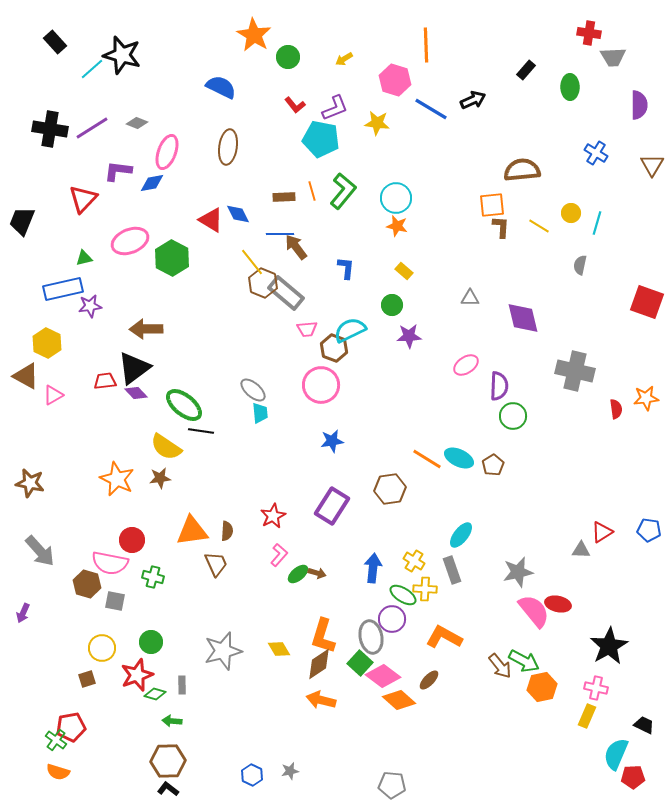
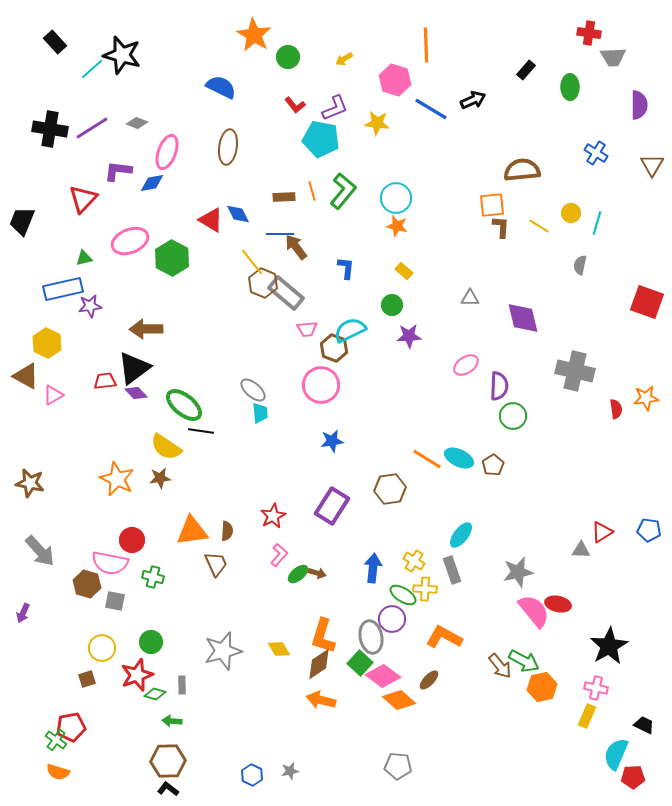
gray pentagon at (392, 785): moved 6 px right, 19 px up
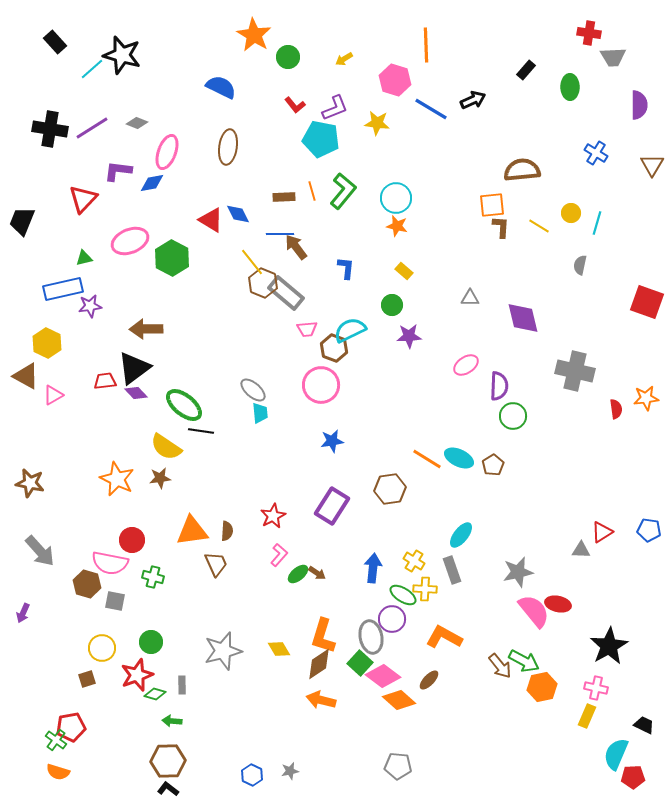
brown arrow at (317, 573): rotated 18 degrees clockwise
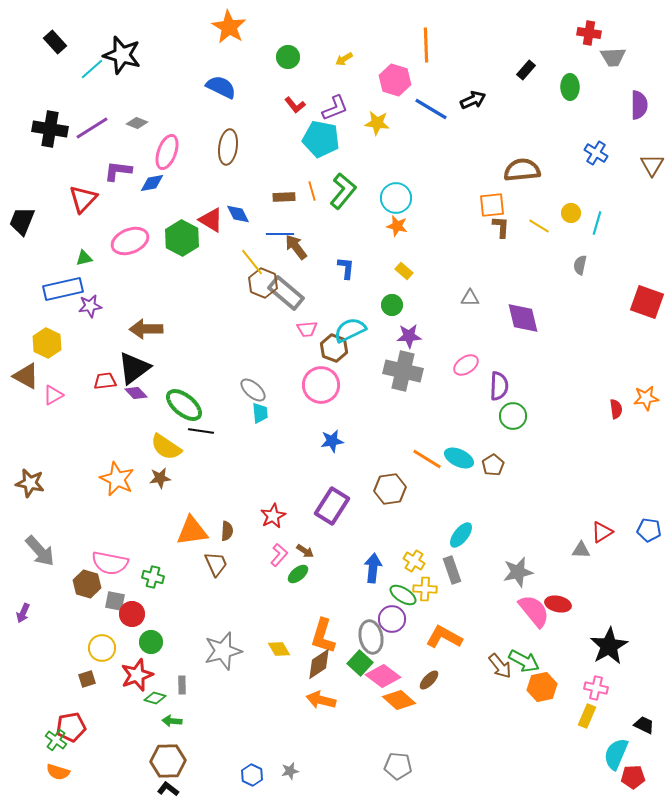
orange star at (254, 35): moved 25 px left, 8 px up
green hexagon at (172, 258): moved 10 px right, 20 px up
gray cross at (575, 371): moved 172 px left
red circle at (132, 540): moved 74 px down
brown arrow at (317, 573): moved 12 px left, 22 px up
green diamond at (155, 694): moved 4 px down
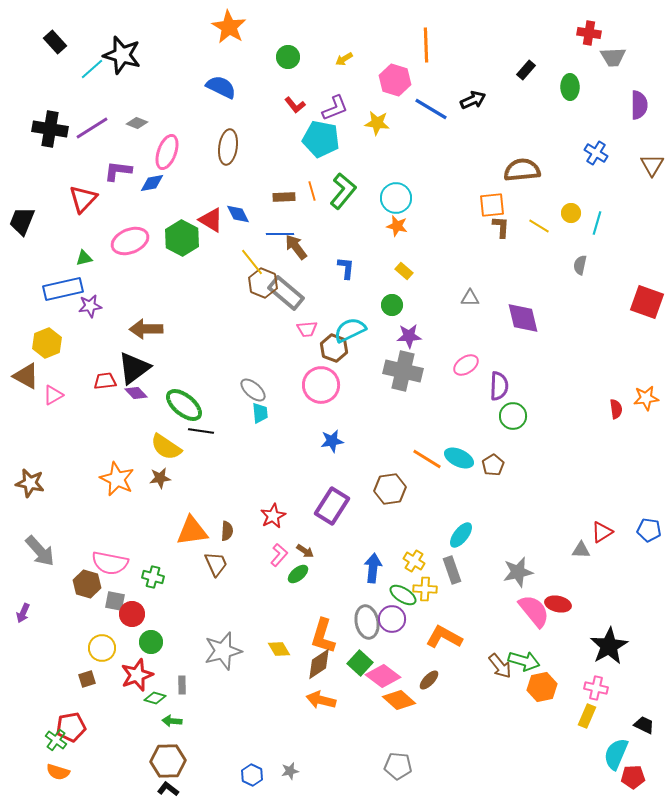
yellow hexagon at (47, 343): rotated 12 degrees clockwise
gray ellipse at (371, 637): moved 4 px left, 15 px up
green arrow at (524, 661): rotated 12 degrees counterclockwise
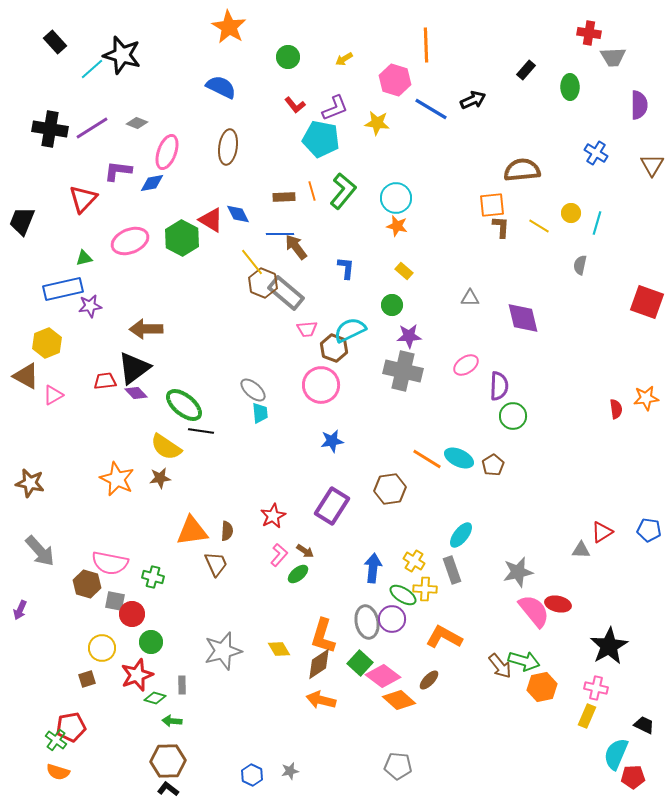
purple arrow at (23, 613): moved 3 px left, 3 px up
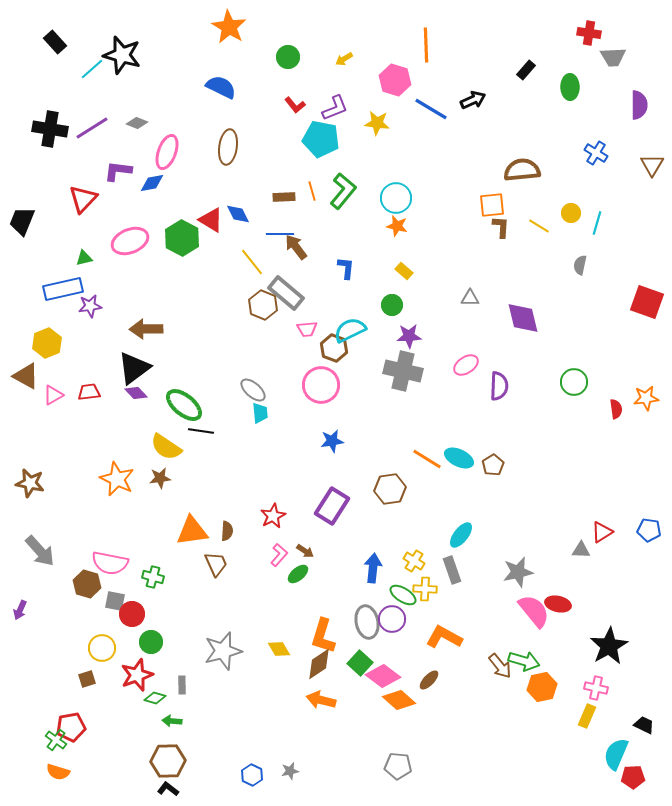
brown hexagon at (263, 283): moved 22 px down
red trapezoid at (105, 381): moved 16 px left, 11 px down
green circle at (513, 416): moved 61 px right, 34 px up
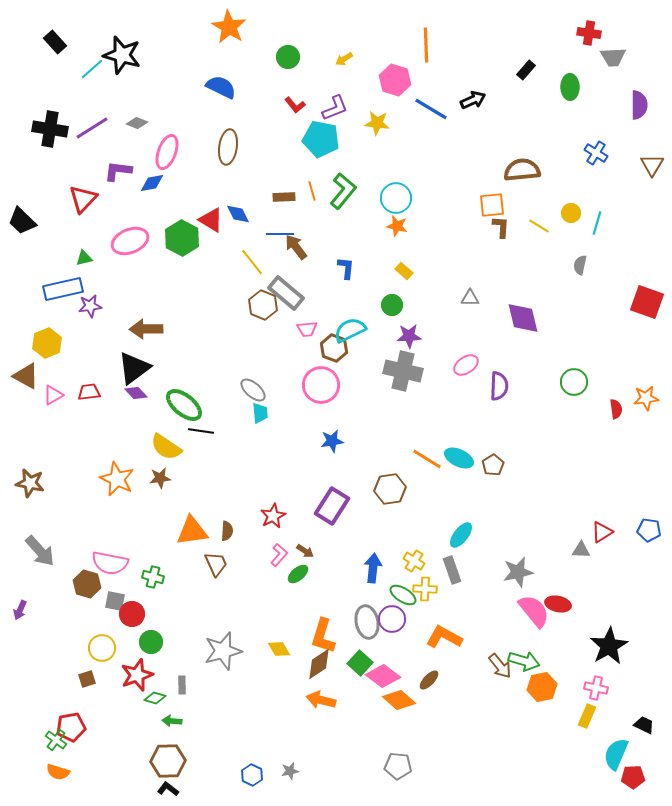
black trapezoid at (22, 221): rotated 68 degrees counterclockwise
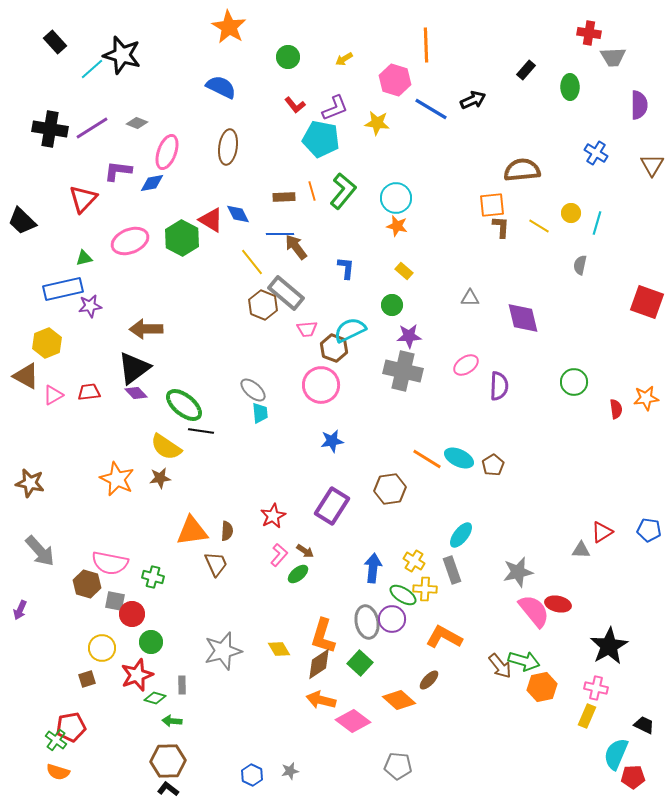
pink diamond at (383, 676): moved 30 px left, 45 px down
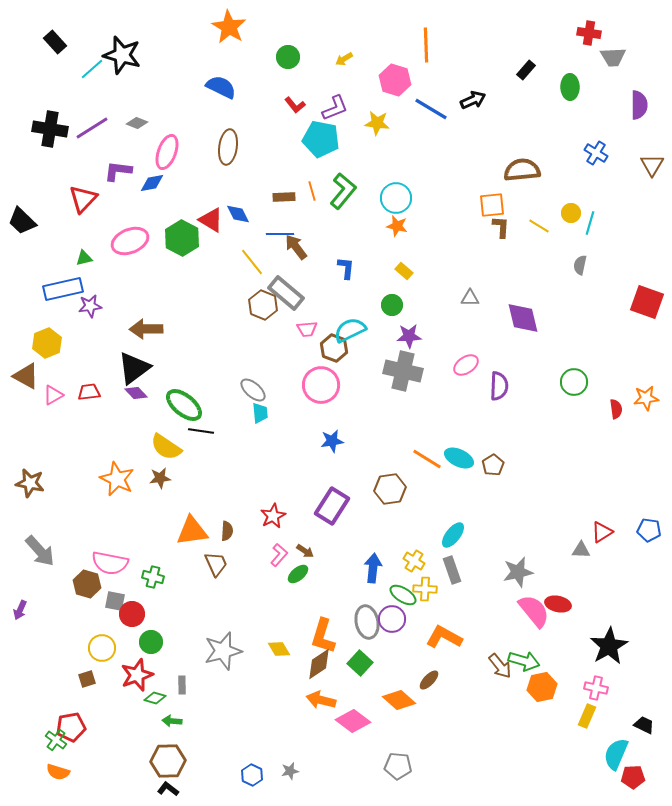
cyan line at (597, 223): moved 7 px left
cyan ellipse at (461, 535): moved 8 px left
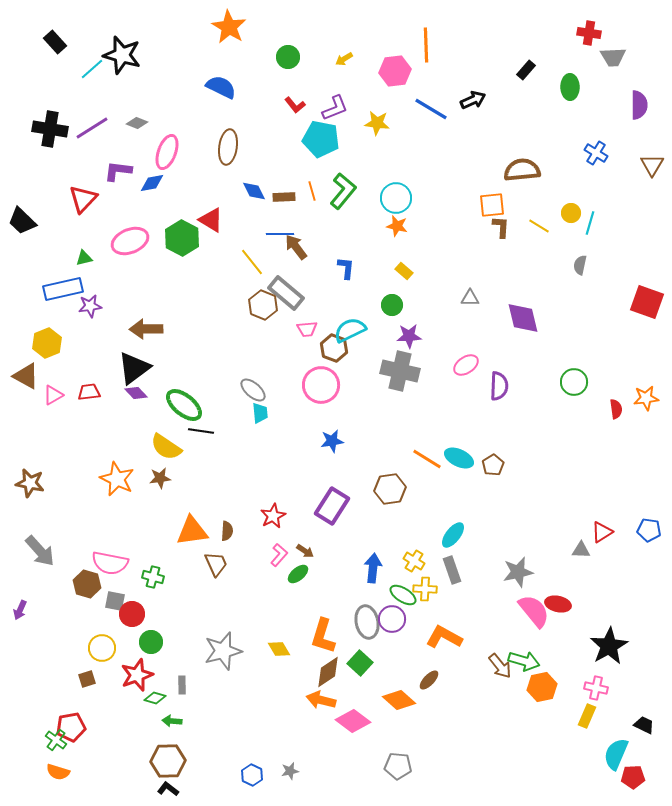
pink hexagon at (395, 80): moved 9 px up; rotated 24 degrees counterclockwise
blue diamond at (238, 214): moved 16 px right, 23 px up
gray cross at (403, 371): moved 3 px left
brown diamond at (319, 664): moved 9 px right, 8 px down
